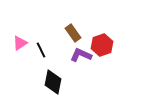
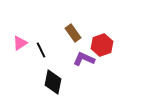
purple L-shape: moved 3 px right, 4 px down
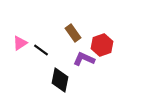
black line: rotated 28 degrees counterclockwise
black diamond: moved 7 px right, 2 px up
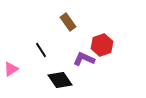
brown rectangle: moved 5 px left, 11 px up
pink triangle: moved 9 px left, 26 px down
black line: rotated 21 degrees clockwise
black diamond: rotated 45 degrees counterclockwise
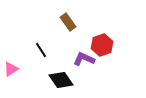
black diamond: moved 1 px right
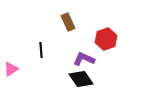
brown rectangle: rotated 12 degrees clockwise
red hexagon: moved 4 px right, 6 px up
black line: rotated 28 degrees clockwise
black diamond: moved 20 px right, 1 px up
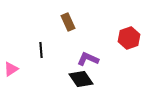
red hexagon: moved 23 px right, 1 px up
purple L-shape: moved 4 px right
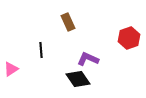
black diamond: moved 3 px left
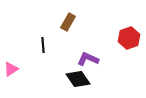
brown rectangle: rotated 54 degrees clockwise
black line: moved 2 px right, 5 px up
